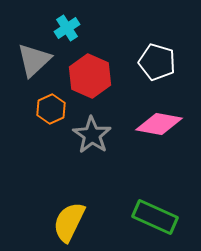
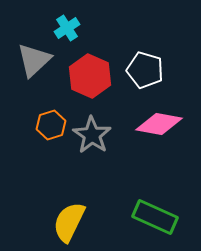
white pentagon: moved 12 px left, 8 px down
orange hexagon: moved 16 px down; rotated 8 degrees clockwise
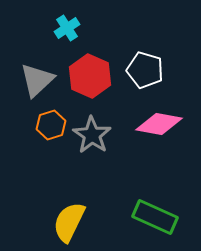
gray triangle: moved 3 px right, 20 px down
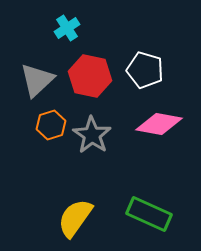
red hexagon: rotated 12 degrees counterclockwise
green rectangle: moved 6 px left, 3 px up
yellow semicircle: moved 6 px right, 4 px up; rotated 9 degrees clockwise
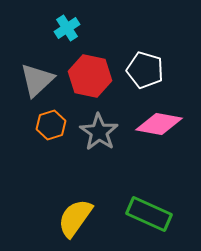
gray star: moved 7 px right, 3 px up
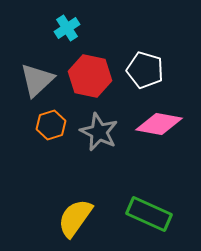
gray star: rotated 9 degrees counterclockwise
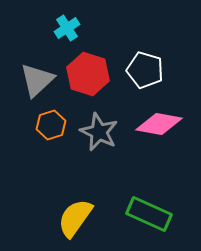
red hexagon: moved 2 px left, 2 px up; rotated 6 degrees clockwise
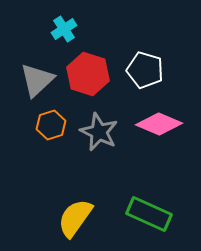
cyan cross: moved 3 px left, 1 px down
pink diamond: rotated 12 degrees clockwise
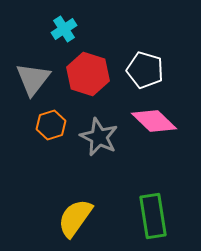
gray triangle: moved 4 px left, 1 px up; rotated 9 degrees counterclockwise
pink diamond: moved 5 px left, 3 px up; rotated 21 degrees clockwise
gray star: moved 5 px down
green rectangle: moved 4 px right, 2 px down; rotated 57 degrees clockwise
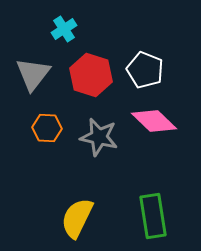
white pentagon: rotated 6 degrees clockwise
red hexagon: moved 3 px right, 1 px down
gray triangle: moved 5 px up
orange hexagon: moved 4 px left, 3 px down; rotated 20 degrees clockwise
gray star: rotated 12 degrees counterclockwise
yellow semicircle: moved 2 px right; rotated 9 degrees counterclockwise
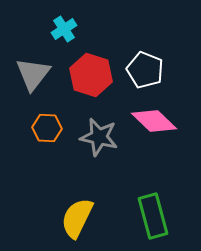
green rectangle: rotated 6 degrees counterclockwise
